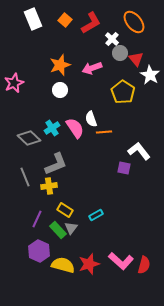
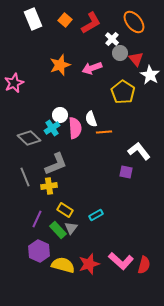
white circle: moved 25 px down
pink semicircle: rotated 30 degrees clockwise
purple square: moved 2 px right, 4 px down
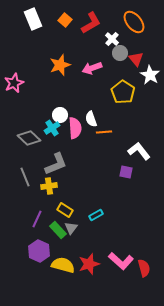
red semicircle: moved 3 px down; rotated 30 degrees counterclockwise
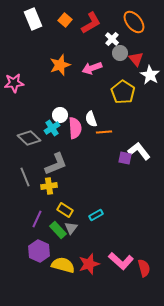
pink star: rotated 18 degrees clockwise
purple square: moved 1 px left, 14 px up
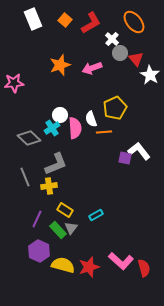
yellow pentagon: moved 8 px left, 16 px down; rotated 15 degrees clockwise
red star: moved 3 px down
